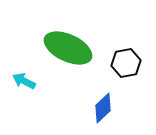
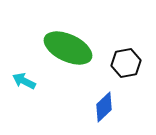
blue diamond: moved 1 px right, 1 px up
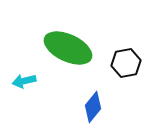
cyan arrow: rotated 40 degrees counterclockwise
blue diamond: moved 11 px left; rotated 8 degrees counterclockwise
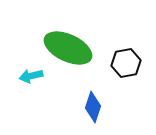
cyan arrow: moved 7 px right, 5 px up
blue diamond: rotated 20 degrees counterclockwise
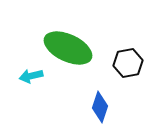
black hexagon: moved 2 px right
blue diamond: moved 7 px right
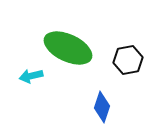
black hexagon: moved 3 px up
blue diamond: moved 2 px right
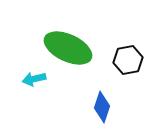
cyan arrow: moved 3 px right, 3 px down
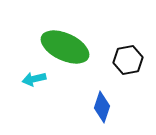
green ellipse: moved 3 px left, 1 px up
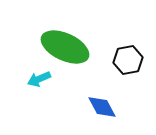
cyan arrow: moved 5 px right; rotated 10 degrees counterclockwise
blue diamond: rotated 48 degrees counterclockwise
